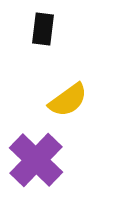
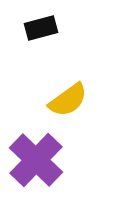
black rectangle: moved 2 px left, 1 px up; rotated 68 degrees clockwise
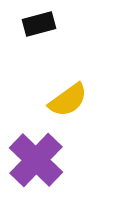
black rectangle: moved 2 px left, 4 px up
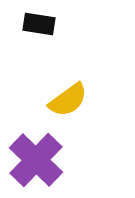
black rectangle: rotated 24 degrees clockwise
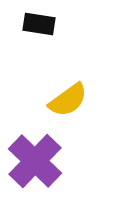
purple cross: moved 1 px left, 1 px down
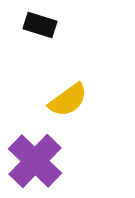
black rectangle: moved 1 px right, 1 px down; rotated 8 degrees clockwise
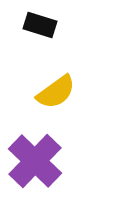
yellow semicircle: moved 12 px left, 8 px up
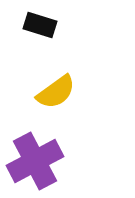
purple cross: rotated 18 degrees clockwise
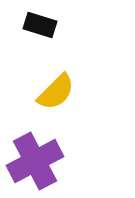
yellow semicircle: rotated 9 degrees counterclockwise
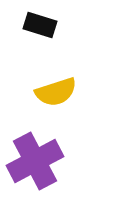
yellow semicircle: rotated 27 degrees clockwise
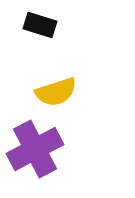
purple cross: moved 12 px up
